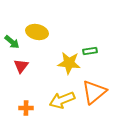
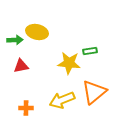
green arrow: moved 3 px right, 2 px up; rotated 42 degrees counterclockwise
red triangle: rotated 42 degrees clockwise
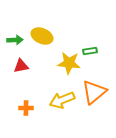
yellow ellipse: moved 5 px right, 4 px down; rotated 10 degrees clockwise
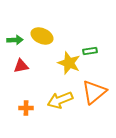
yellow star: rotated 15 degrees clockwise
yellow arrow: moved 2 px left
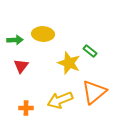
yellow ellipse: moved 1 px right, 2 px up; rotated 20 degrees counterclockwise
green rectangle: rotated 48 degrees clockwise
red triangle: rotated 42 degrees counterclockwise
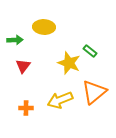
yellow ellipse: moved 1 px right, 7 px up
red triangle: moved 2 px right
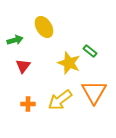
yellow ellipse: rotated 55 degrees clockwise
green arrow: rotated 14 degrees counterclockwise
orange triangle: rotated 20 degrees counterclockwise
yellow arrow: rotated 15 degrees counterclockwise
orange cross: moved 2 px right, 4 px up
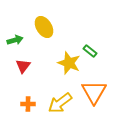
yellow arrow: moved 3 px down
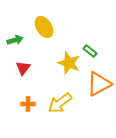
red triangle: moved 2 px down
orange triangle: moved 5 px right, 8 px up; rotated 32 degrees clockwise
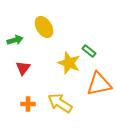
green rectangle: moved 1 px left
orange triangle: rotated 16 degrees clockwise
yellow arrow: rotated 70 degrees clockwise
